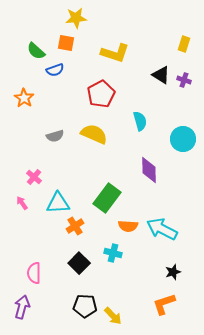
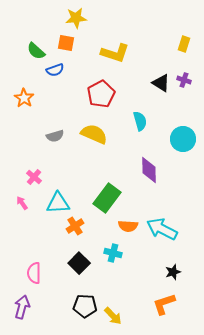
black triangle: moved 8 px down
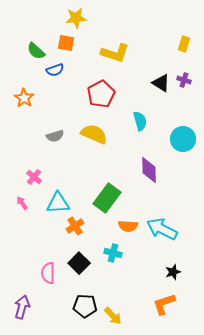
pink semicircle: moved 14 px right
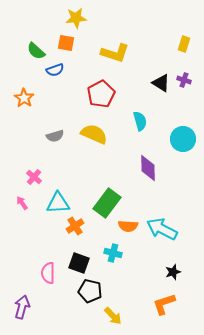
purple diamond: moved 1 px left, 2 px up
green rectangle: moved 5 px down
black square: rotated 25 degrees counterclockwise
black pentagon: moved 5 px right, 15 px up; rotated 10 degrees clockwise
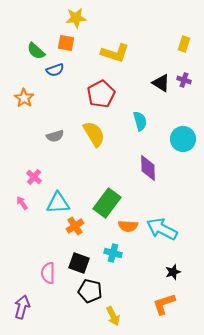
yellow semicircle: rotated 36 degrees clockwise
yellow arrow: rotated 18 degrees clockwise
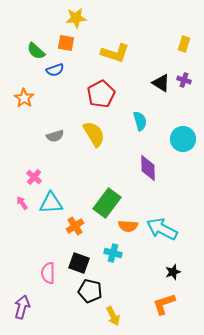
cyan triangle: moved 7 px left
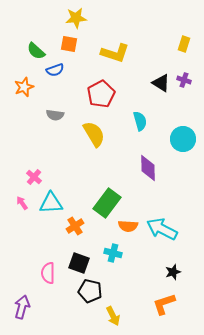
orange square: moved 3 px right, 1 px down
orange star: moved 11 px up; rotated 18 degrees clockwise
gray semicircle: moved 21 px up; rotated 24 degrees clockwise
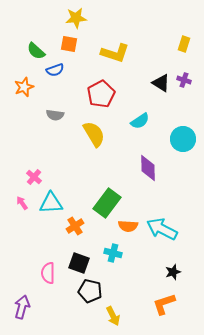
cyan semicircle: rotated 72 degrees clockwise
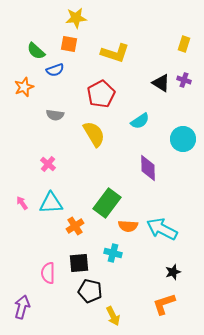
pink cross: moved 14 px right, 13 px up
black square: rotated 25 degrees counterclockwise
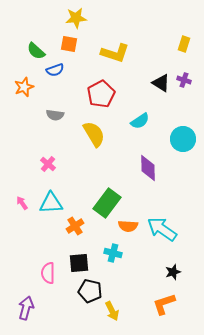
cyan arrow: rotated 8 degrees clockwise
purple arrow: moved 4 px right, 1 px down
yellow arrow: moved 1 px left, 5 px up
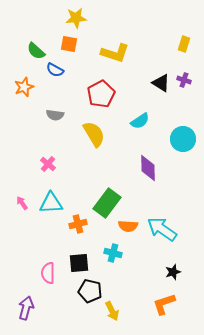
blue semicircle: rotated 48 degrees clockwise
orange cross: moved 3 px right, 2 px up; rotated 18 degrees clockwise
